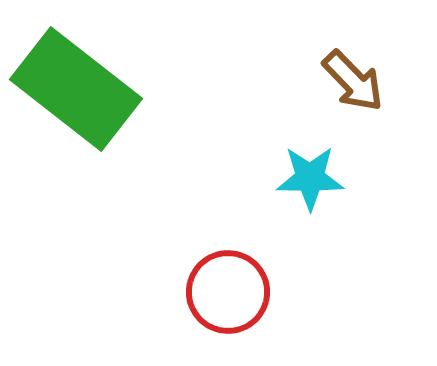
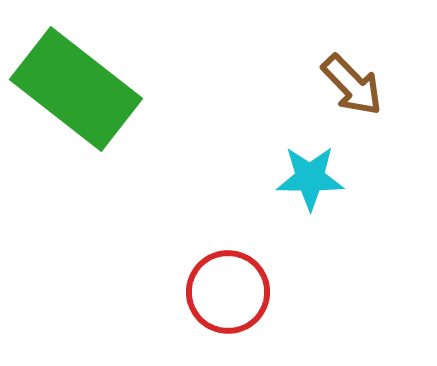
brown arrow: moved 1 px left, 4 px down
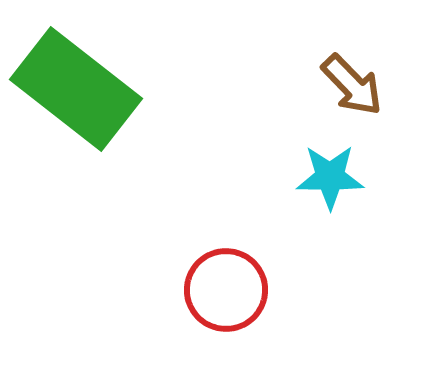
cyan star: moved 20 px right, 1 px up
red circle: moved 2 px left, 2 px up
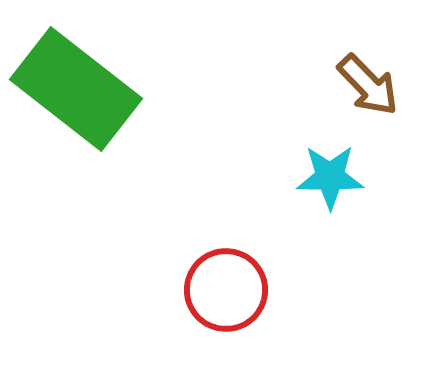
brown arrow: moved 16 px right
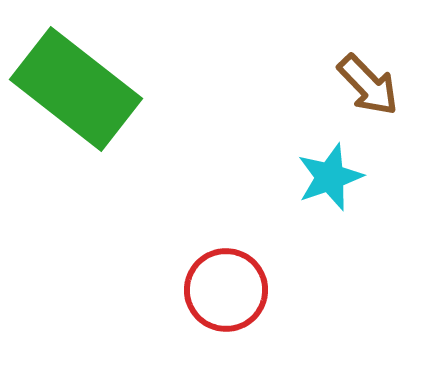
cyan star: rotated 20 degrees counterclockwise
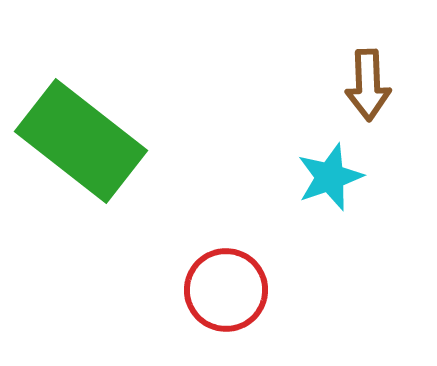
brown arrow: rotated 42 degrees clockwise
green rectangle: moved 5 px right, 52 px down
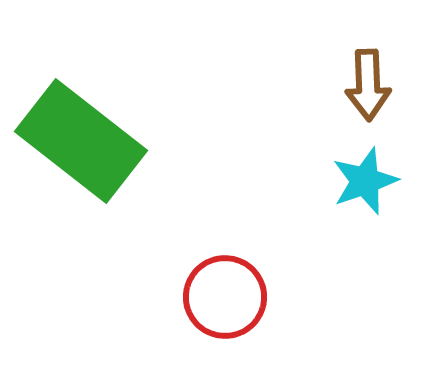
cyan star: moved 35 px right, 4 px down
red circle: moved 1 px left, 7 px down
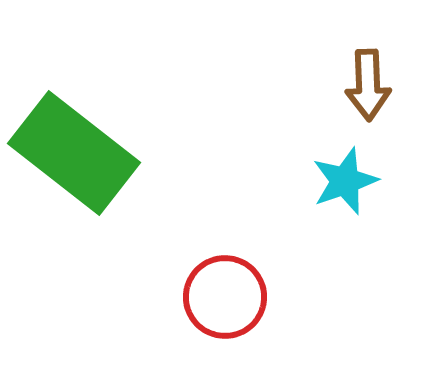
green rectangle: moved 7 px left, 12 px down
cyan star: moved 20 px left
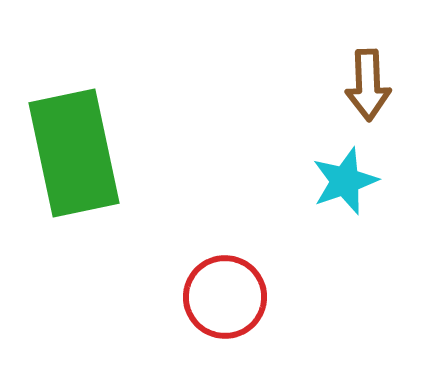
green rectangle: rotated 40 degrees clockwise
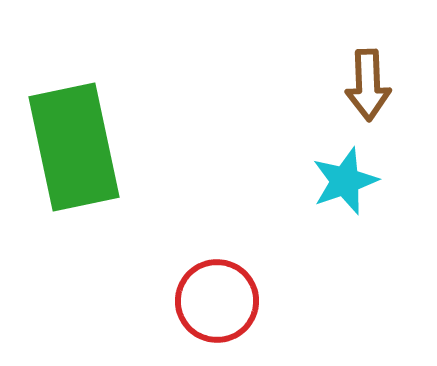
green rectangle: moved 6 px up
red circle: moved 8 px left, 4 px down
